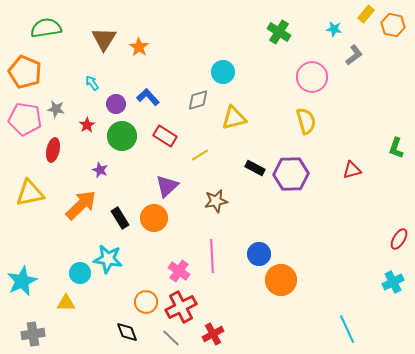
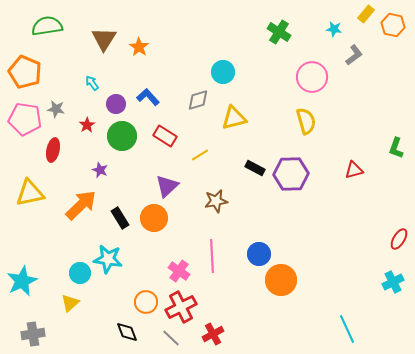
green semicircle at (46, 28): moved 1 px right, 2 px up
red triangle at (352, 170): moved 2 px right
yellow triangle at (66, 303): moved 4 px right; rotated 42 degrees counterclockwise
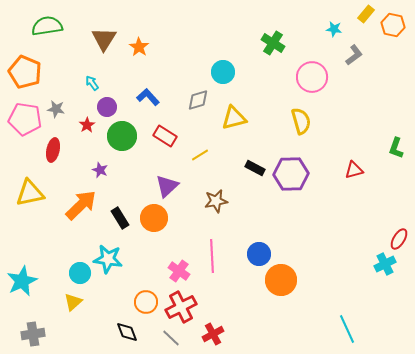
green cross at (279, 32): moved 6 px left, 11 px down
purple circle at (116, 104): moved 9 px left, 3 px down
yellow semicircle at (306, 121): moved 5 px left
cyan cross at (393, 282): moved 8 px left, 18 px up
yellow triangle at (70, 303): moved 3 px right, 1 px up
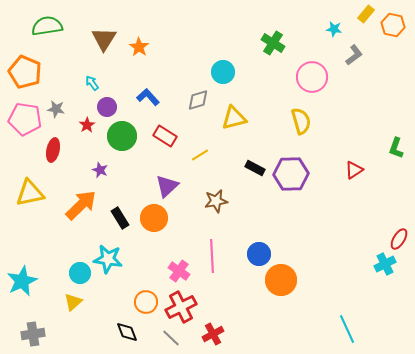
red triangle at (354, 170): rotated 18 degrees counterclockwise
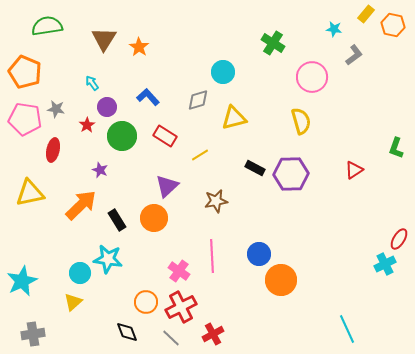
black rectangle at (120, 218): moved 3 px left, 2 px down
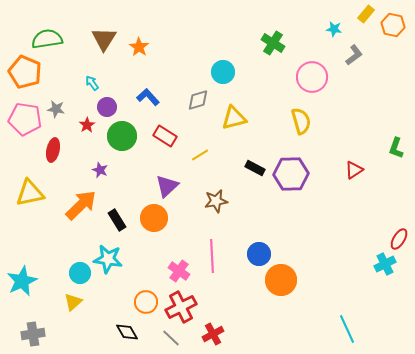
green semicircle at (47, 26): moved 13 px down
black diamond at (127, 332): rotated 10 degrees counterclockwise
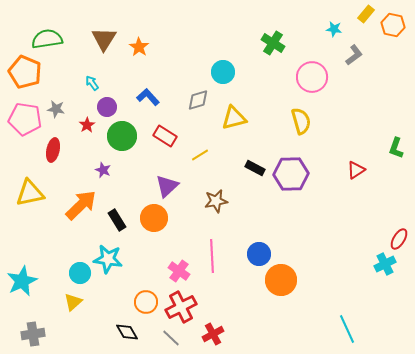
purple star at (100, 170): moved 3 px right
red triangle at (354, 170): moved 2 px right
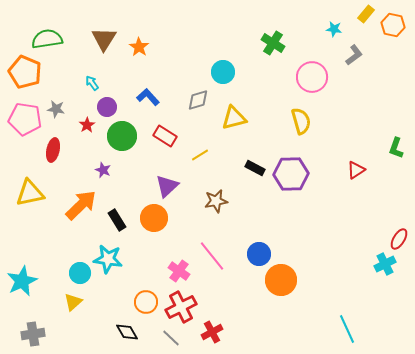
pink line at (212, 256): rotated 36 degrees counterclockwise
red cross at (213, 334): moved 1 px left, 2 px up
